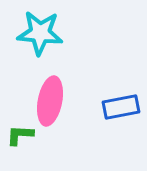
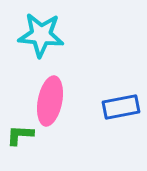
cyan star: moved 1 px right, 2 px down
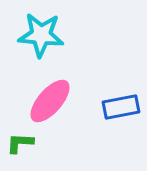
pink ellipse: rotated 30 degrees clockwise
green L-shape: moved 8 px down
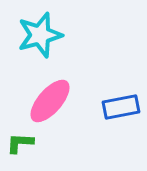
cyan star: moved 1 px left; rotated 21 degrees counterclockwise
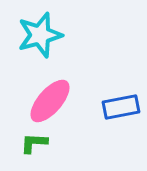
green L-shape: moved 14 px right
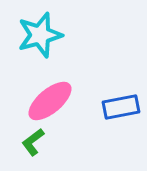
pink ellipse: rotated 9 degrees clockwise
green L-shape: moved 1 px left, 1 px up; rotated 40 degrees counterclockwise
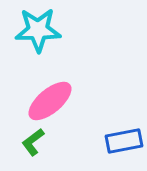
cyan star: moved 2 px left, 5 px up; rotated 15 degrees clockwise
blue rectangle: moved 3 px right, 34 px down
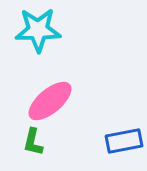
green L-shape: rotated 40 degrees counterclockwise
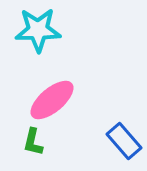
pink ellipse: moved 2 px right, 1 px up
blue rectangle: rotated 60 degrees clockwise
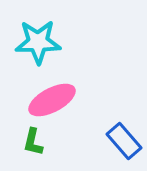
cyan star: moved 12 px down
pink ellipse: rotated 12 degrees clockwise
